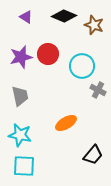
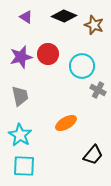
cyan star: rotated 20 degrees clockwise
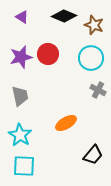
purple triangle: moved 4 px left
cyan circle: moved 9 px right, 8 px up
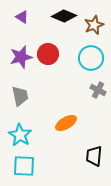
brown star: rotated 30 degrees clockwise
black trapezoid: moved 1 px right, 1 px down; rotated 145 degrees clockwise
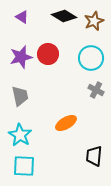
black diamond: rotated 10 degrees clockwise
brown star: moved 4 px up
gray cross: moved 2 px left
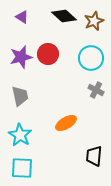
black diamond: rotated 10 degrees clockwise
cyan square: moved 2 px left, 2 px down
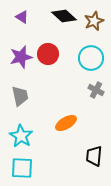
cyan star: moved 1 px right, 1 px down
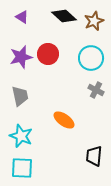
orange ellipse: moved 2 px left, 3 px up; rotated 65 degrees clockwise
cyan star: rotated 10 degrees counterclockwise
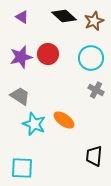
gray trapezoid: rotated 45 degrees counterclockwise
cyan star: moved 13 px right, 12 px up
